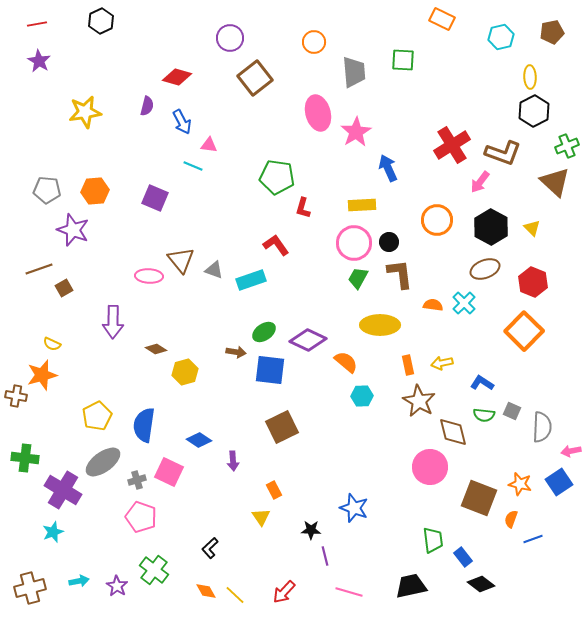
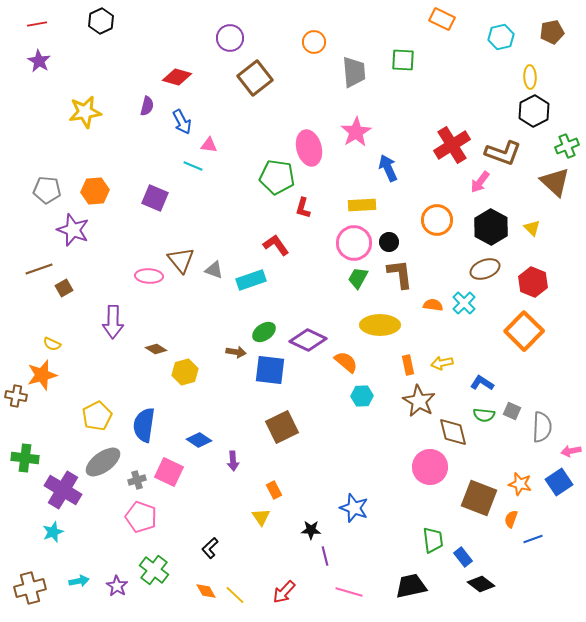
pink ellipse at (318, 113): moved 9 px left, 35 px down
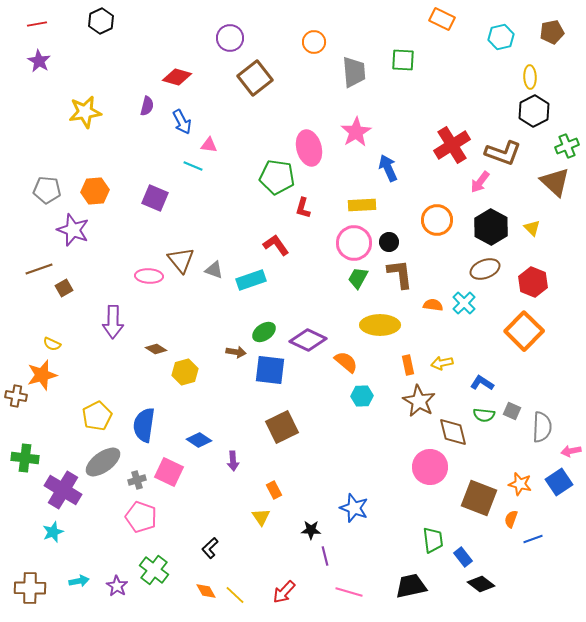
brown cross at (30, 588): rotated 16 degrees clockwise
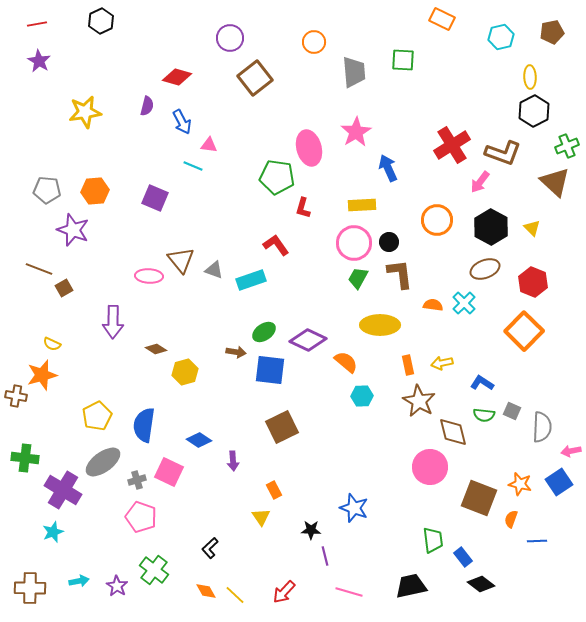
brown line at (39, 269): rotated 40 degrees clockwise
blue line at (533, 539): moved 4 px right, 2 px down; rotated 18 degrees clockwise
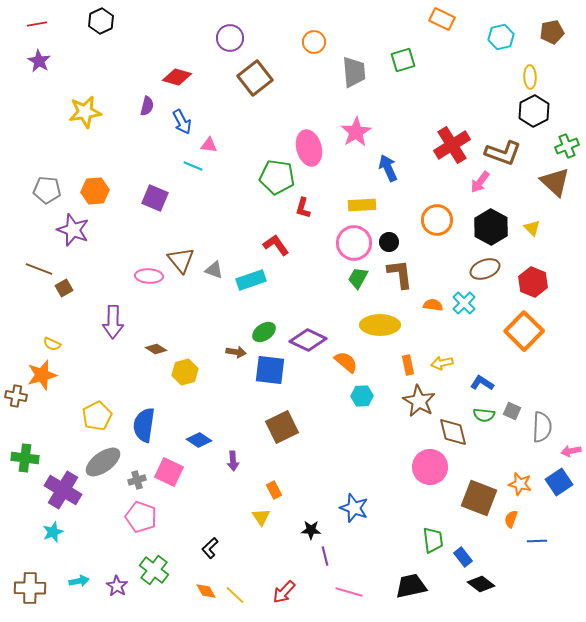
green square at (403, 60): rotated 20 degrees counterclockwise
